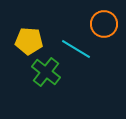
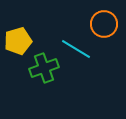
yellow pentagon: moved 11 px left; rotated 20 degrees counterclockwise
green cross: moved 2 px left, 4 px up; rotated 32 degrees clockwise
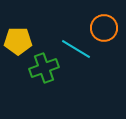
orange circle: moved 4 px down
yellow pentagon: rotated 16 degrees clockwise
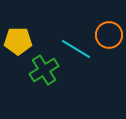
orange circle: moved 5 px right, 7 px down
green cross: moved 2 px down; rotated 12 degrees counterclockwise
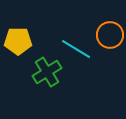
orange circle: moved 1 px right
green cross: moved 3 px right, 2 px down
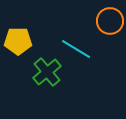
orange circle: moved 14 px up
green cross: rotated 8 degrees counterclockwise
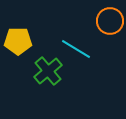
green cross: moved 1 px right, 1 px up
